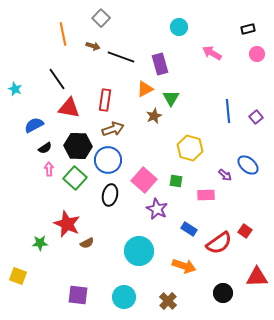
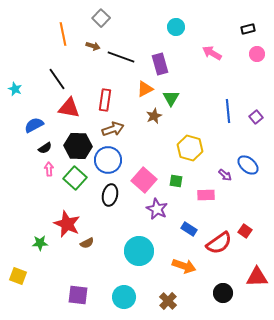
cyan circle at (179, 27): moved 3 px left
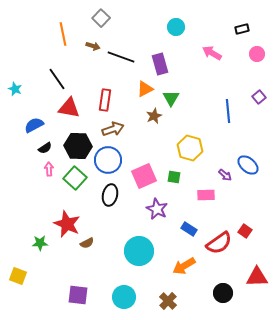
black rectangle at (248, 29): moved 6 px left
purple square at (256, 117): moved 3 px right, 20 px up
pink square at (144, 180): moved 4 px up; rotated 25 degrees clockwise
green square at (176, 181): moved 2 px left, 4 px up
orange arrow at (184, 266): rotated 130 degrees clockwise
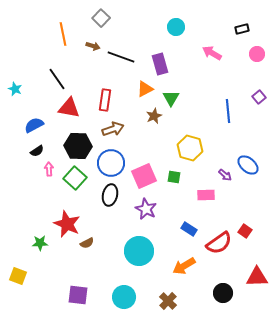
black semicircle at (45, 148): moved 8 px left, 3 px down
blue circle at (108, 160): moved 3 px right, 3 px down
purple star at (157, 209): moved 11 px left
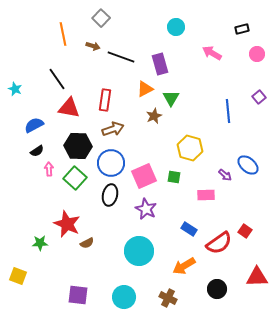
black circle at (223, 293): moved 6 px left, 4 px up
brown cross at (168, 301): moved 3 px up; rotated 18 degrees counterclockwise
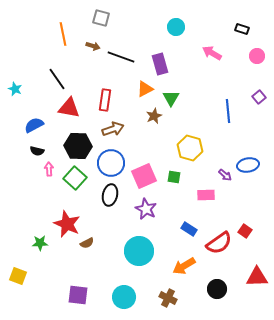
gray square at (101, 18): rotated 30 degrees counterclockwise
black rectangle at (242, 29): rotated 32 degrees clockwise
pink circle at (257, 54): moved 2 px down
black semicircle at (37, 151): rotated 48 degrees clockwise
blue ellipse at (248, 165): rotated 50 degrees counterclockwise
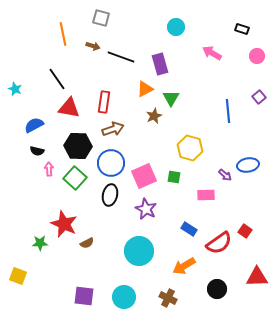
red rectangle at (105, 100): moved 1 px left, 2 px down
red star at (67, 224): moved 3 px left
purple square at (78, 295): moved 6 px right, 1 px down
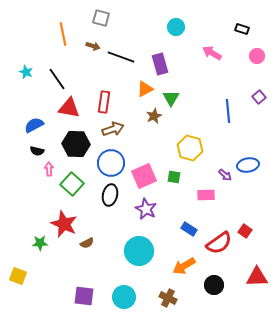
cyan star at (15, 89): moved 11 px right, 17 px up
black hexagon at (78, 146): moved 2 px left, 2 px up
green square at (75, 178): moved 3 px left, 6 px down
black circle at (217, 289): moved 3 px left, 4 px up
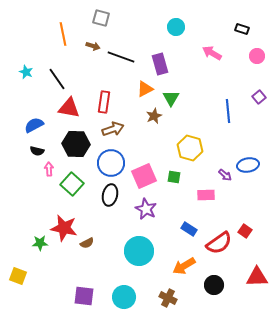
red star at (64, 224): moved 4 px down; rotated 12 degrees counterclockwise
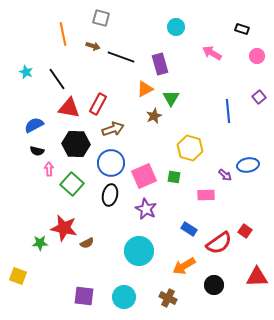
red rectangle at (104, 102): moved 6 px left, 2 px down; rotated 20 degrees clockwise
